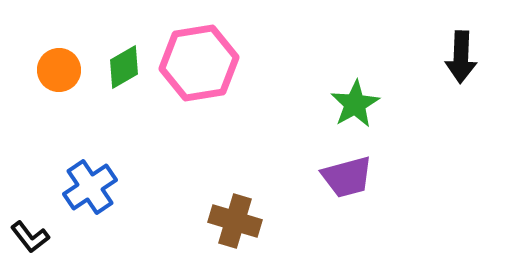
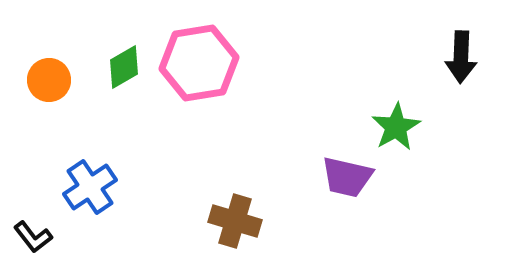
orange circle: moved 10 px left, 10 px down
green star: moved 41 px right, 23 px down
purple trapezoid: rotated 28 degrees clockwise
black L-shape: moved 3 px right
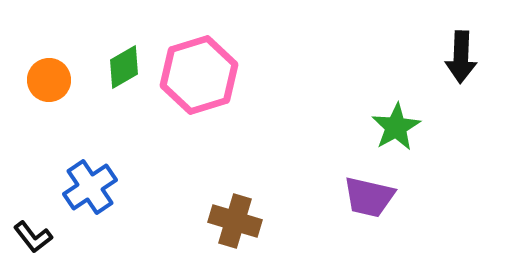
pink hexagon: moved 12 px down; rotated 8 degrees counterclockwise
purple trapezoid: moved 22 px right, 20 px down
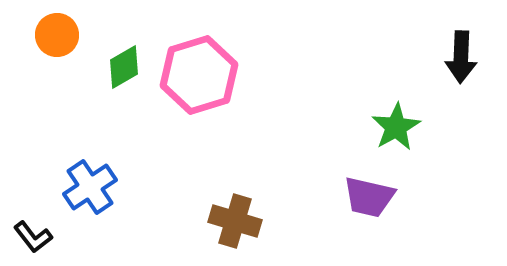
orange circle: moved 8 px right, 45 px up
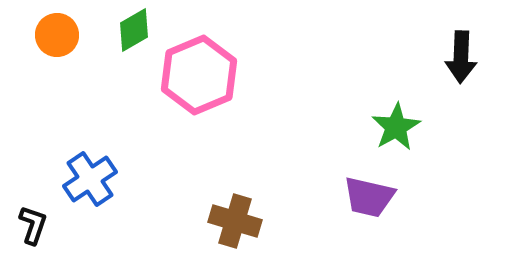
green diamond: moved 10 px right, 37 px up
pink hexagon: rotated 6 degrees counterclockwise
blue cross: moved 8 px up
black L-shape: moved 12 px up; rotated 123 degrees counterclockwise
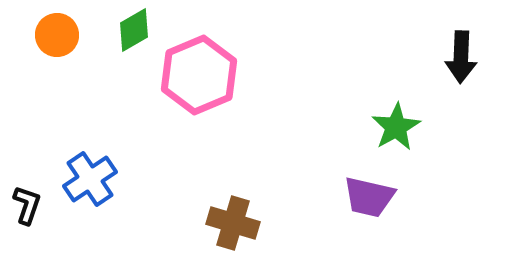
brown cross: moved 2 px left, 2 px down
black L-shape: moved 6 px left, 20 px up
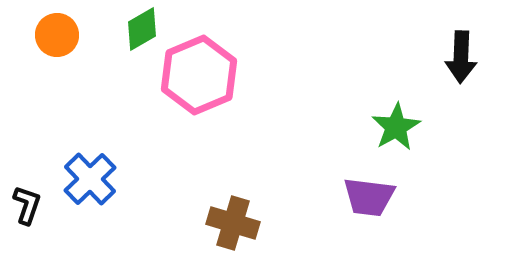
green diamond: moved 8 px right, 1 px up
blue cross: rotated 10 degrees counterclockwise
purple trapezoid: rotated 6 degrees counterclockwise
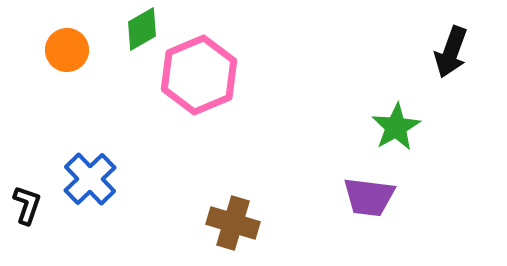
orange circle: moved 10 px right, 15 px down
black arrow: moved 10 px left, 5 px up; rotated 18 degrees clockwise
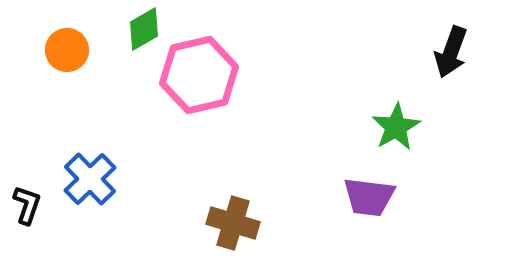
green diamond: moved 2 px right
pink hexagon: rotated 10 degrees clockwise
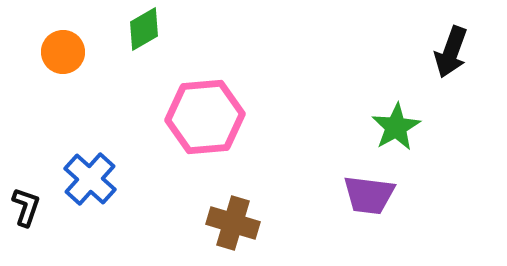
orange circle: moved 4 px left, 2 px down
pink hexagon: moved 6 px right, 42 px down; rotated 8 degrees clockwise
blue cross: rotated 4 degrees counterclockwise
purple trapezoid: moved 2 px up
black L-shape: moved 1 px left, 2 px down
